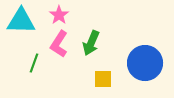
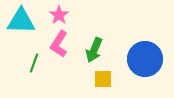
green arrow: moved 3 px right, 7 px down
blue circle: moved 4 px up
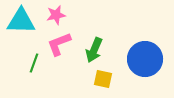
pink star: moved 3 px left; rotated 24 degrees clockwise
pink L-shape: rotated 36 degrees clockwise
yellow square: rotated 12 degrees clockwise
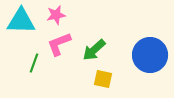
green arrow: rotated 25 degrees clockwise
blue circle: moved 5 px right, 4 px up
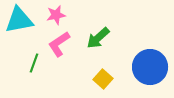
cyan triangle: moved 2 px left, 1 px up; rotated 12 degrees counterclockwise
pink L-shape: rotated 12 degrees counterclockwise
green arrow: moved 4 px right, 12 px up
blue circle: moved 12 px down
yellow square: rotated 30 degrees clockwise
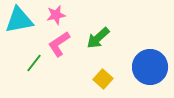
green line: rotated 18 degrees clockwise
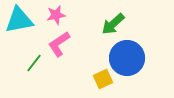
green arrow: moved 15 px right, 14 px up
blue circle: moved 23 px left, 9 px up
yellow square: rotated 24 degrees clockwise
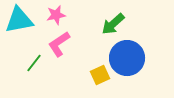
yellow square: moved 3 px left, 4 px up
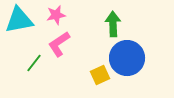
green arrow: rotated 130 degrees clockwise
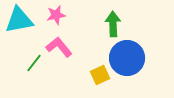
pink L-shape: moved 3 px down; rotated 84 degrees clockwise
